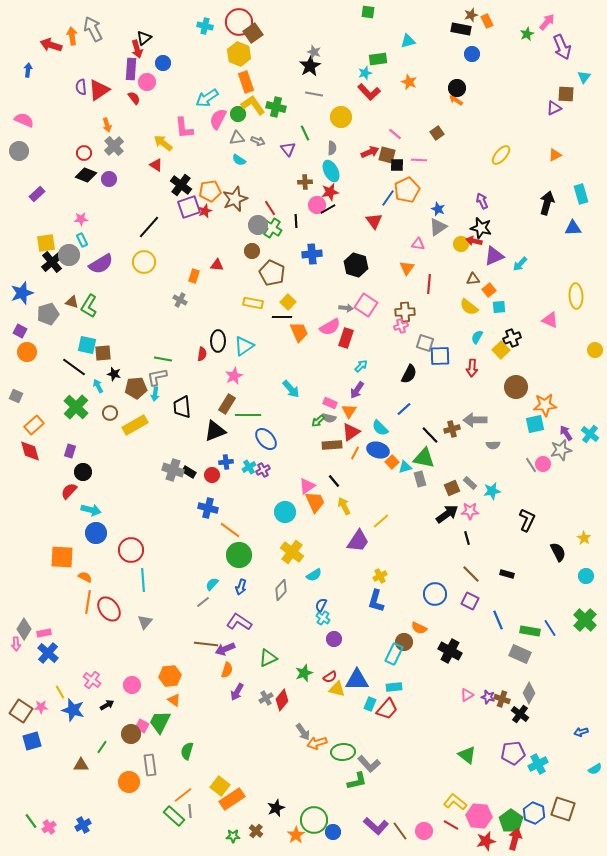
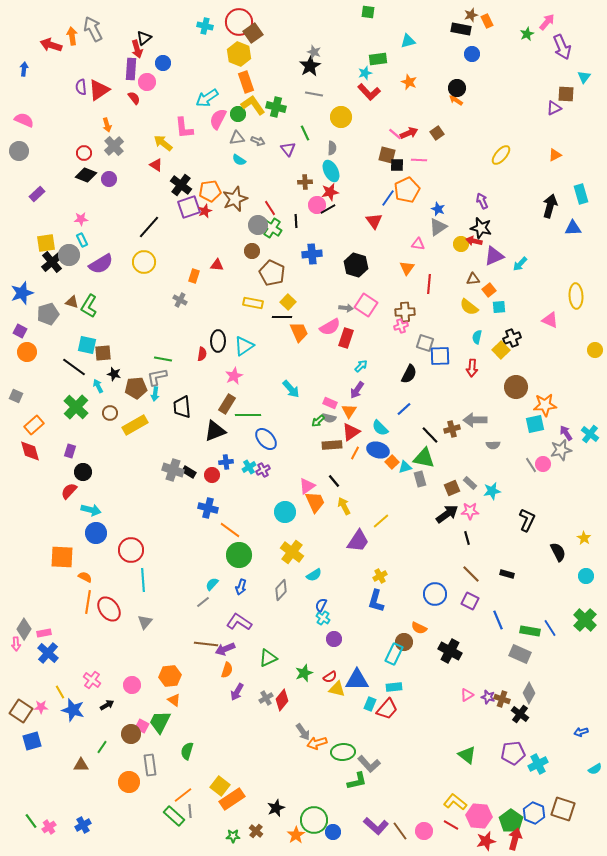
blue arrow at (28, 70): moved 4 px left, 1 px up
red arrow at (370, 152): moved 39 px right, 19 px up
black arrow at (547, 203): moved 3 px right, 3 px down
cyan semicircle at (477, 337): rotated 16 degrees counterclockwise
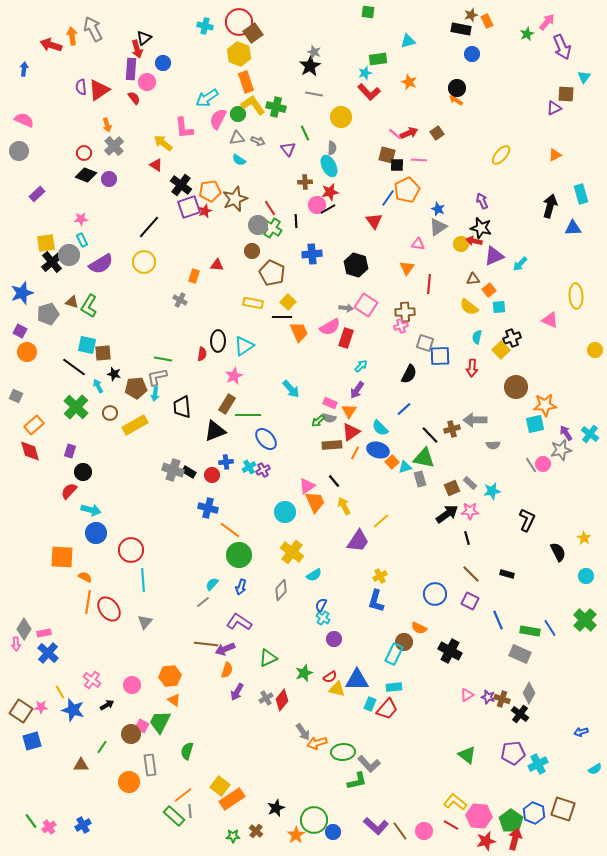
cyan ellipse at (331, 171): moved 2 px left, 5 px up
